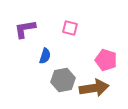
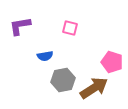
purple L-shape: moved 5 px left, 3 px up
blue semicircle: rotated 63 degrees clockwise
pink pentagon: moved 6 px right, 2 px down
brown arrow: rotated 24 degrees counterclockwise
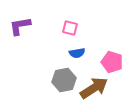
blue semicircle: moved 32 px right, 3 px up
gray hexagon: moved 1 px right
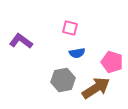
purple L-shape: moved 1 px right, 15 px down; rotated 45 degrees clockwise
gray hexagon: moved 1 px left
brown arrow: moved 2 px right
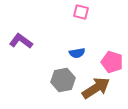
pink square: moved 11 px right, 16 px up
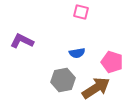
purple L-shape: moved 1 px right; rotated 10 degrees counterclockwise
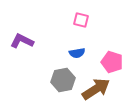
pink square: moved 8 px down
brown arrow: moved 1 px down
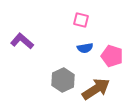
purple L-shape: rotated 15 degrees clockwise
blue semicircle: moved 8 px right, 5 px up
pink pentagon: moved 6 px up
gray hexagon: rotated 15 degrees counterclockwise
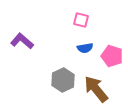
brown arrow: rotated 96 degrees counterclockwise
